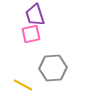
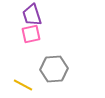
purple trapezoid: moved 3 px left
gray hexagon: moved 1 px right, 1 px down
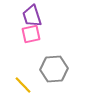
purple trapezoid: moved 1 px down
yellow line: rotated 18 degrees clockwise
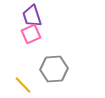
pink square: rotated 12 degrees counterclockwise
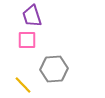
pink square: moved 4 px left, 6 px down; rotated 24 degrees clockwise
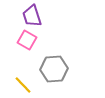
pink square: rotated 30 degrees clockwise
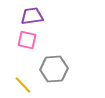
purple trapezoid: rotated 100 degrees clockwise
pink square: rotated 18 degrees counterclockwise
